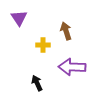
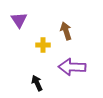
purple triangle: moved 2 px down
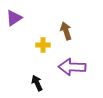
purple triangle: moved 5 px left, 2 px up; rotated 30 degrees clockwise
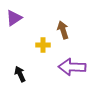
brown arrow: moved 3 px left, 1 px up
black arrow: moved 17 px left, 9 px up
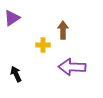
purple triangle: moved 2 px left
brown arrow: rotated 18 degrees clockwise
black arrow: moved 4 px left
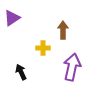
yellow cross: moved 3 px down
purple arrow: rotated 100 degrees clockwise
black arrow: moved 5 px right, 2 px up
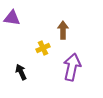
purple triangle: rotated 42 degrees clockwise
yellow cross: rotated 24 degrees counterclockwise
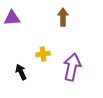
purple triangle: rotated 12 degrees counterclockwise
brown arrow: moved 13 px up
yellow cross: moved 6 px down; rotated 16 degrees clockwise
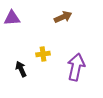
brown arrow: rotated 66 degrees clockwise
purple arrow: moved 4 px right
black arrow: moved 3 px up
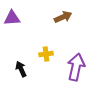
yellow cross: moved 3 px right
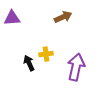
black arrow: moved 8 px right, 6 px up
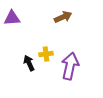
purple arrow: moved 6 px left, 1 px up
